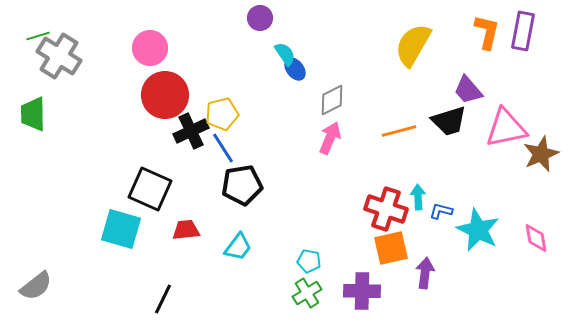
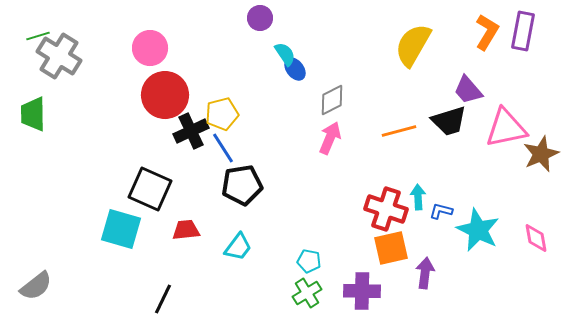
orange L-shape: rotated 18 degrees clockwise
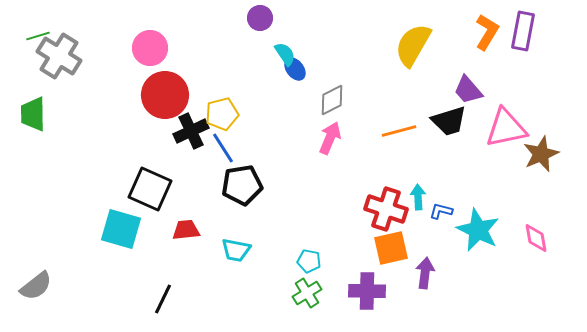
cyan trapezoid: moved 2 px left, 3 px down; rotated 64 degrees clockwise
purple cross: moved 5 px right
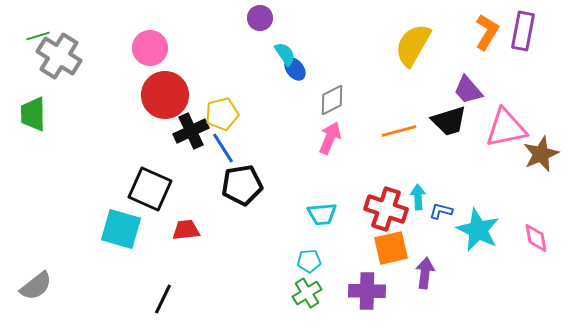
cyan trapezoid: moved 86 px right, 36 px up; rotated 16 degrees counterclockwise
cyan pentagon: rotated 15 degrees counterclockwise
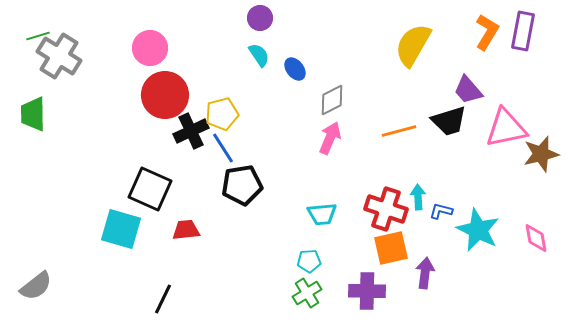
cyan semicircle: moved 26 px left, 1 px down
brown star: rotated 9 degrees clockwise
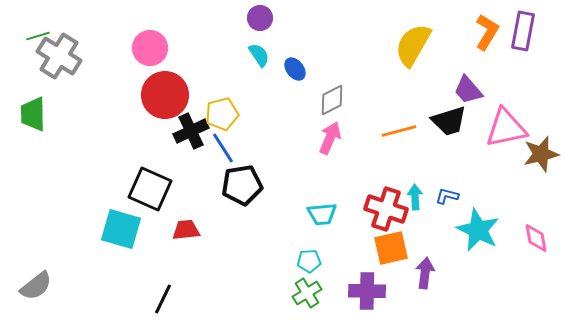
cyan arrow: moved 3 px left
blue L-shape: moved 6 px right, 15 px up
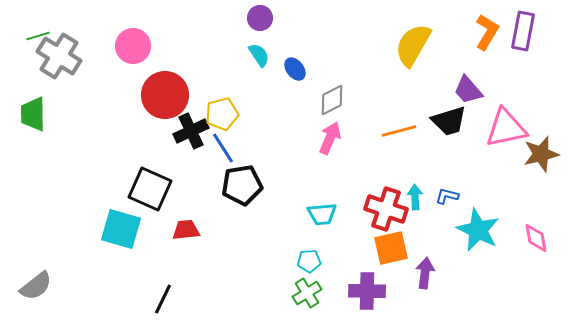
pink circle: moved 17 px left, 2 px up
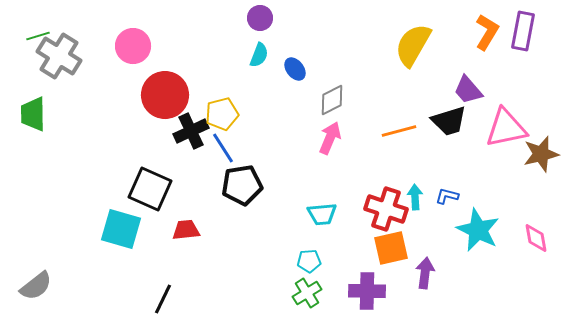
cyan semicircle: rotated 55 degrees clockwise
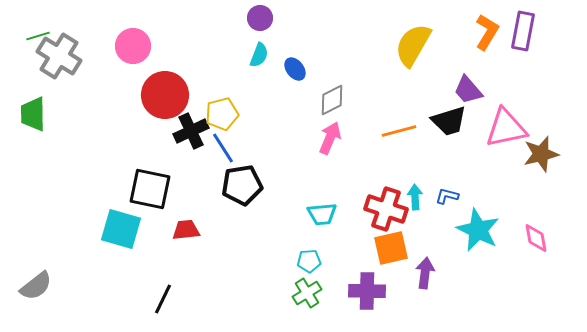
black square: rotated 12 degrees counterclockwise
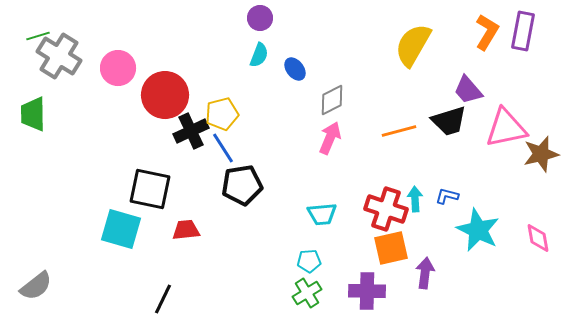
pink circle: moved 15 px left, 22 px down
cyan arrow: moved 2 px down
pink diamond: moved 2 px right
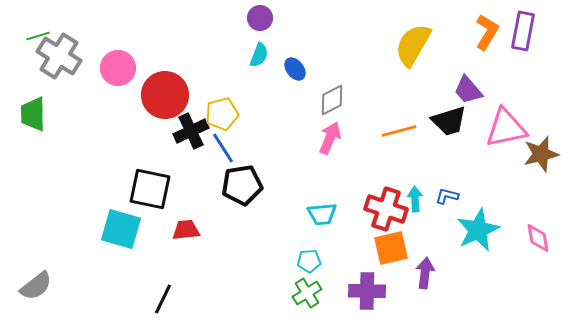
cyan star: rotated 21 degrees clockwise
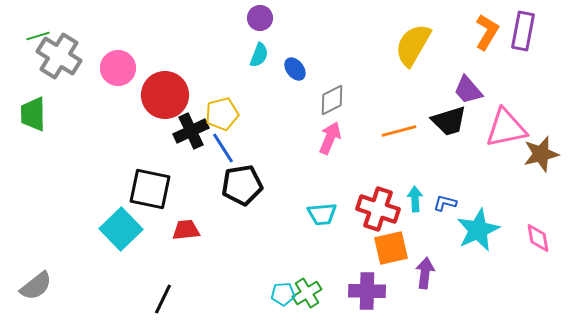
blue L-shape: moved 2 px left, 7 px down
red cross: moved 8 px left
cyan square: rotated 30 degrees clockwise
cyan pentagon: moved 26 px left, 33 px down
